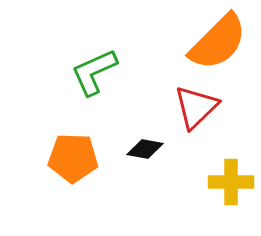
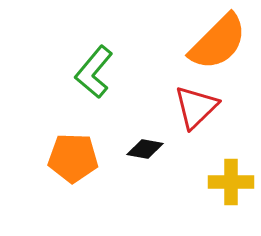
green L-shape: rotated 26 degrees counterclockwise
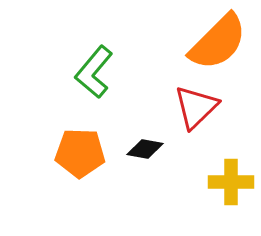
orange pentagon: moved 7 px right, 5 px up
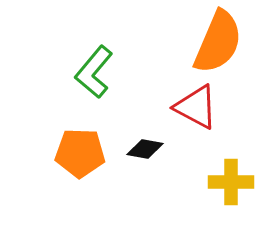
orange semicircle: rotated 22 degrees counterclockwise
red triangle: rotated 48 degrees counterclockwise
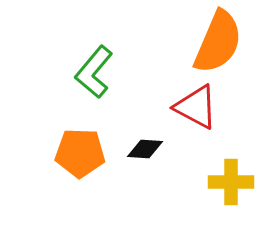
black diamond: rotated 6 degrees counterclockwise
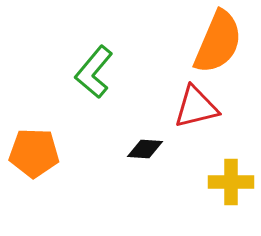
red triangle: rotated 42 degrees counterclockwise
orange pentagon: moved 46 px left
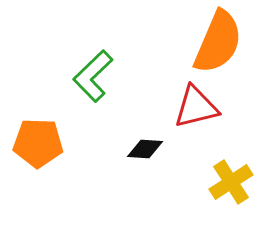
green L-shape: moved 1 px left, 4 px down; rotated 6 degrees clockwise
orange pentagon: moved 4 px right, 10 px up
yellow cross: rotated 33 degrees counterclockwise
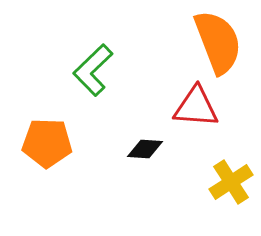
orange semicircle: rotated 44 degrees counterclockwise
green L-shape: moved 6 px up
red triangle: rotated 18 degrees clockwise
orange pentagon: moved 9 px right
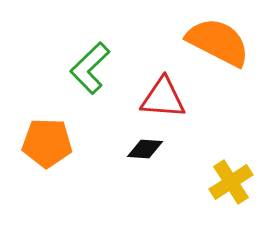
orange semicircle: rotated 42 degrees counterclockwise
green L-shape: moved 3 px left, 2 px up
red triangle: moved 33 px left, 9 px up
